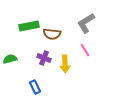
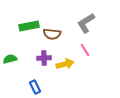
purple cross: rotated 24 degrees counterclockwise
yellow arrow: rotated 102 degrees counterclockwise
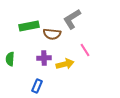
gray L-shape: moved 14 px left, 4 px up
green semicircle: rotated 72 degrees counterclockwise
blue rectangle: moved 2 px right, 1 px up; rotated 48 degrees clockwise
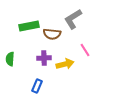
gray L-shape: moved 1 px right
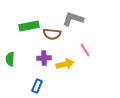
gray L-shape: rotated 50 degrees clockwise
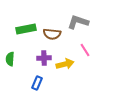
gray L-shape: moved 5 px right, 3 px down
green rectangle: moved 3 px left, 3 px down
blue rectangle: moved 3 px up
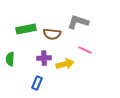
pink line: rotated 32 degrees counterclockwise
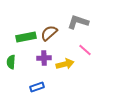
green rectangle: moved 8 px down
brown semicircle: moved 3 px left, 1 px up; rotated 132 degrees clockwise
pink line: rotated 16 degrees clockwise
green semicircle: moved 1 px right, 3 px down
blue rectangle: moved 4 px down; rotated 48 degrees clockwise
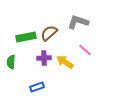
yellow arrow: moved 2 px up; rotated 132 degrees counterclockwise
